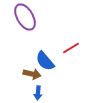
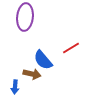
purple ellipse: rotated 36 degrees clockwise
blue semicircle: moved 2 px left, 1 px up
blue arrow: moved 23 px left, 6 px up
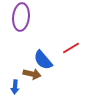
purple ellipse: moved 4 px left
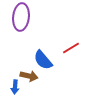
brown arrow: moved 3 px left, 2 px down
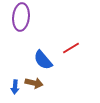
brown arrow: moved 5 px right, 7 px down
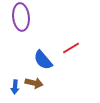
purple ellipse: rotated 12 degrees counterclockwise
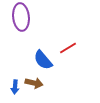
red line: moved 3 px left
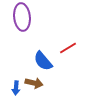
purple ellipse: moved 1 px right
blue semicircle: moved 1 px down
blue arrow: moved 1 px right, 1 px down
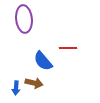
purple ellipse: moved 2 px right, 2 px down
red line: rotated 30 degrees clockwise
